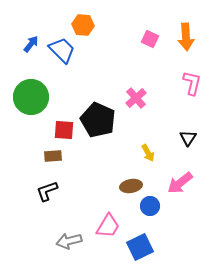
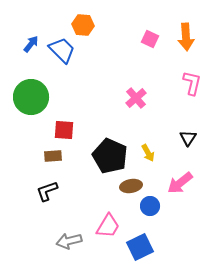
black pentagon: moved 12 px right, 36 px down
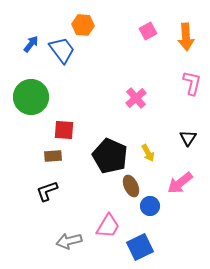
pink square: moved 2 px left, 8 px up; rotated 36 degrees clockwise
blue trapezoid: rotated 8 degrees clockwise
brown ellipse: rotated 75 degrees clockwise
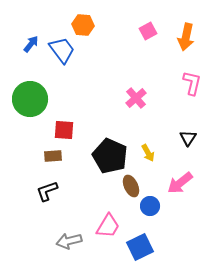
orange arrow: rotated 16 degrees clockwise
green circle: moved 1 px left, 2 px down
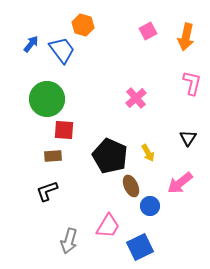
orange hexagon: rotated 10 degrees clockwise
green circle: moved 17 px right
gray arrow: rotated 60 degrees counterclockwise
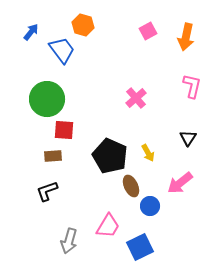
blue arrow: moved 12 px up
pink L-shape: moved 3 px down
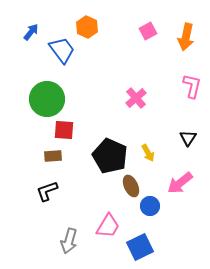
orange hexagon: moved 4 px right, 2 px down; rotated 10 degrees clockwise
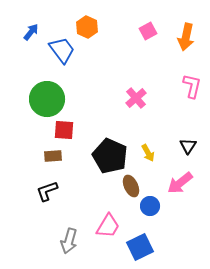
black triangle: moved 8 px down
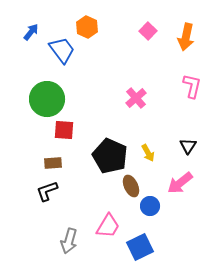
pink square: rotated 18 degrees counterclockwise
brown rectangle: moved 7 px down
